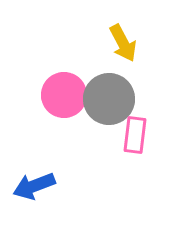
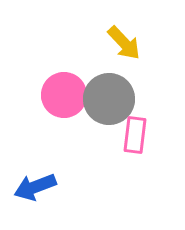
yellow arrow: moved 1 px right; rotated 15 degrees counterclockwise
blue arrow: moved 1 px right, 1 px down
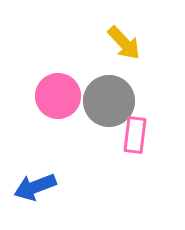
pink circle: moved 6 px left, 1 px down
gray circle: moved 2 px down
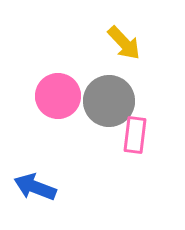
blue arrow: rotated 42 degrees clockwise
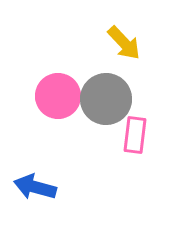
gray circle: moved 3 px left, 2 px up
blue arrow: rotated 6 degrees counterclockwise
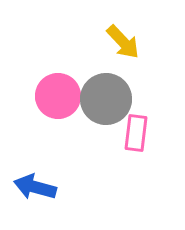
yellow arrow: moved 1 px left, 1 px up
pink rectangle: moved 1 px right, 2 px up
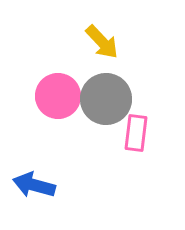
yellow arrow: moved 21 px left
blue arrow: moved 1 px left, 2 px up
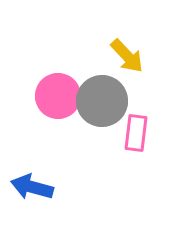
yellow arrow: moved 25 px right, 14 px down
gray circle: moved 4 px left, 2 px down
blue arrow: moved 2 px left, 2 px down
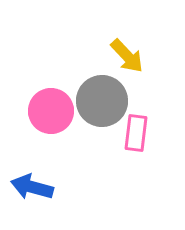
pink circle: moved 7 px left, 15 px down
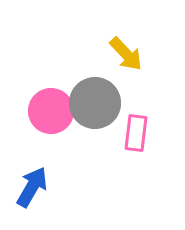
yellow arrow: moved 1 px left, 2 px up
gray circle: moved 7 px left, 2 px down
blue arrow: rotated 105 degrees clockwise
